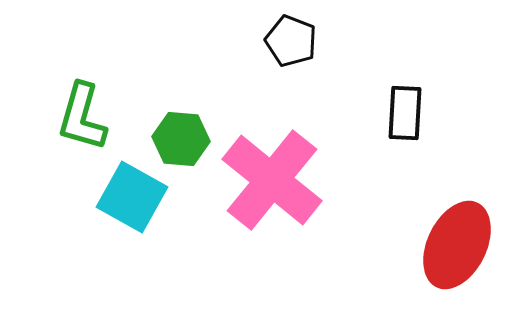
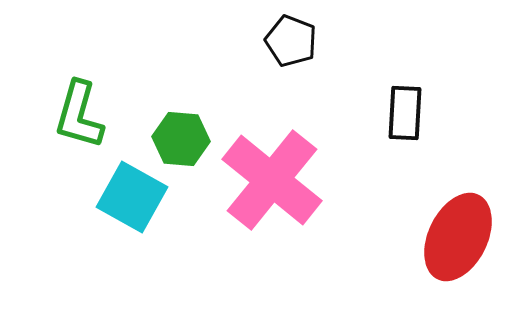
green L-shape: moved 3 px left, 2 px up
red ellipse: moved 1 px right, 8 px up
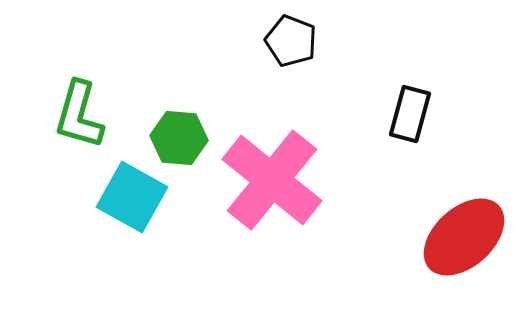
black rectangle: moved 5 px right, 1 px down; rotated 12 degrees clockwise
green hexagon: moved 2 px left, 1 px up
red ellipse: moved 6 px right; rotated 22 degrees clockwise
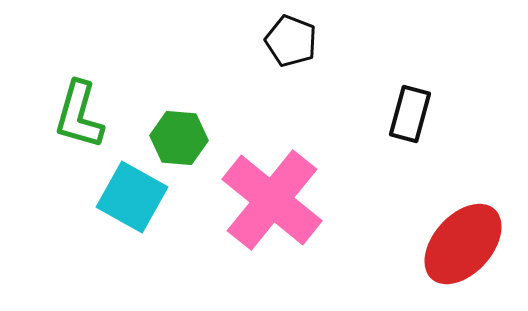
pink cross: moved 20 px down
red ellipse: moved 1 px left, 7 px down; rotated 6 degrees counterclockwise
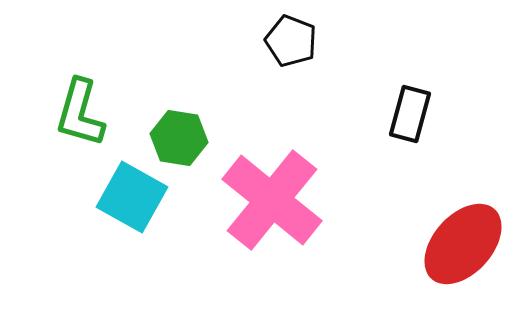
green L-shape: moved 1 px right, 2 px up
green hexagon: rotated 4 degrees clockwise
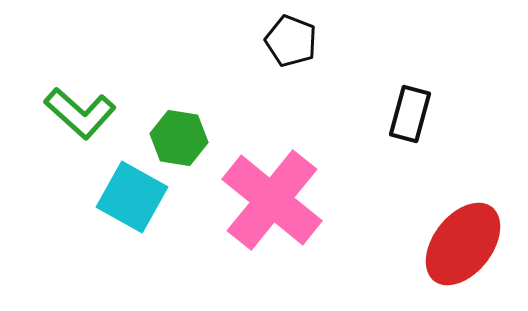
green L-shape: rotated 64 degrees counterclockwise
red ellipse: rotated 4 degrees counterclockwise
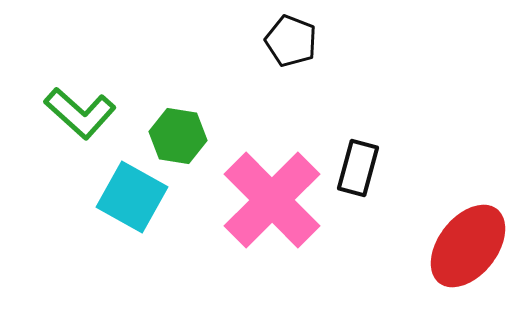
black rectangle: moved 52 px left, 54 px down
green hexagon: moved 1 px left, 2 px up
pink cross: rotated 6 degrees clockwise
red ellipse: moved 5 px right, 2 px down
